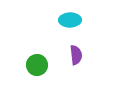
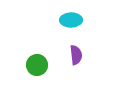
cyan ellipse: moved 1 px right
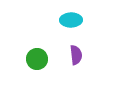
green circle: moved 6 px up
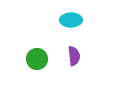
purple semicircle: moved 2 px left, 1 px down
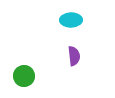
green circle: moved 13 px left, 17 px down
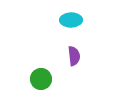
green circle: moved 17 px right, 3 px down
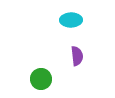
purple semicircle: moved 3 px right
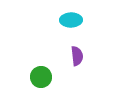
green circle: moved 2 px up
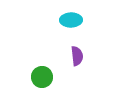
green circle: moved 1 px right
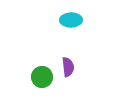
purple semicircle: moved 9 px left, 11 px down
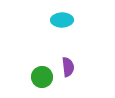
cyan ellipse: moved 9 px left
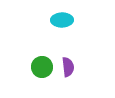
green circle: moved 10 px up
